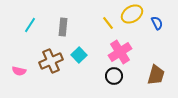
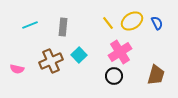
yellow ellipse: moved 7 px down
cyan line: rotated 35 degrees clockwise
pink semicircle: moved 2 px left, 2 px up
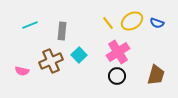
blue semicircle: rotated 136 degrees clockwise
gray rectangle: moved 1 px left, 4 px down
pink cross: moved 2 px left
pink semicircle: moved 5 px right, 2 px down
black circle: moved 3 px right
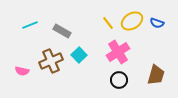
gray rectangle: rotated 66 degrees counterclockwise
black circle: moved 2 px right, 4 px down
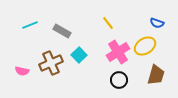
yellow ellipse: moved 13 px right, 25 px down
brown cross: moved 2 px down
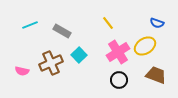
brown trapezoid: rotated 85 degrees counterclockwise
